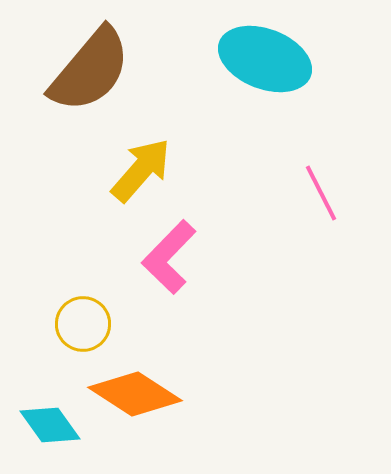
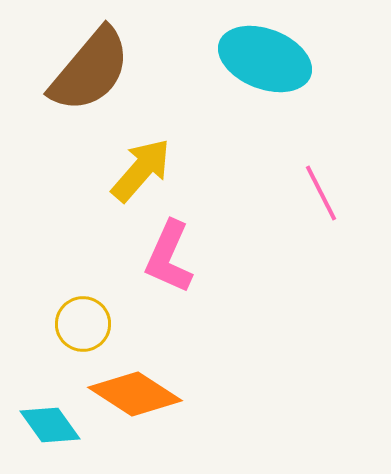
pink L-shape: rotated 20 degrees counterclockwise
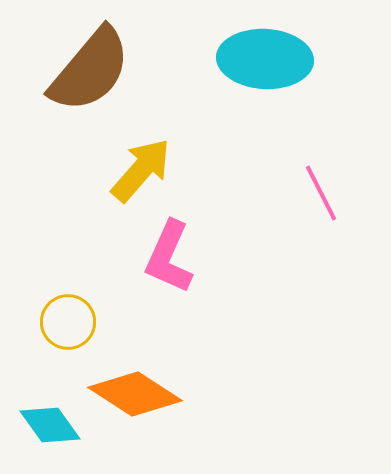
cyan ellipse: rotated 18 degrees counterclockwise
yellow circle: moved 15 px left, 2 px up
